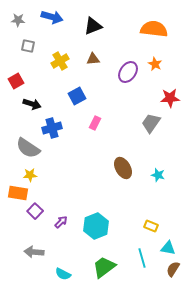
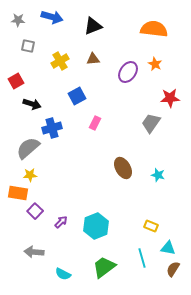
gray semicircle: rotated 105 degrees clockwise
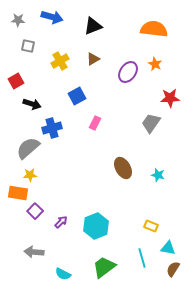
brown triangle: rotated 24 degrees counterclockwise
